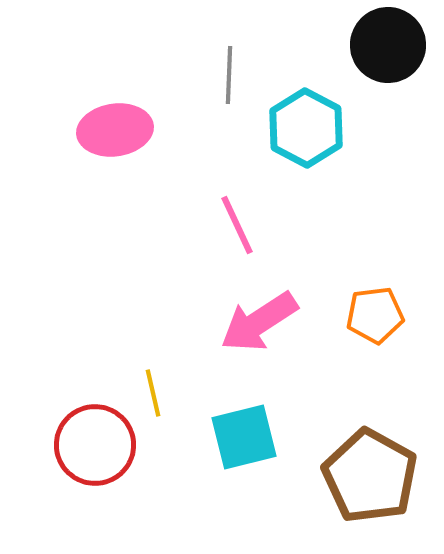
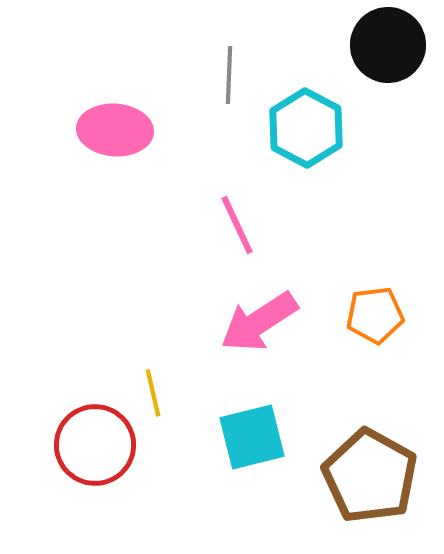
pink ellipse: rotated 12 degrees clockwise
cyan square: moved 8 px right
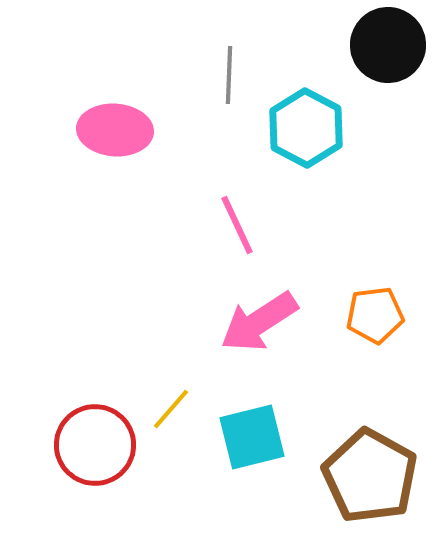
yellow line: moved 18 px right, 16 px down; rotated 54 degrees clockwise
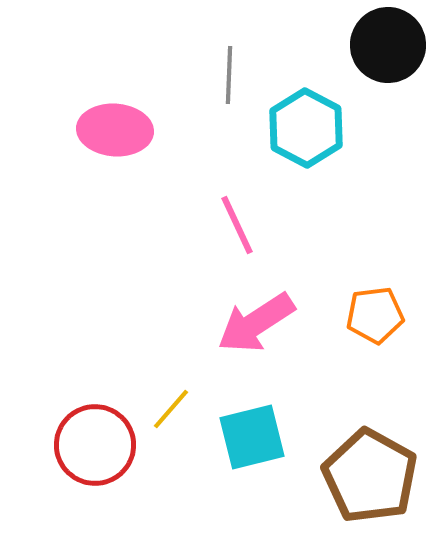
pink arrow: moved 3 px left, 1 px down
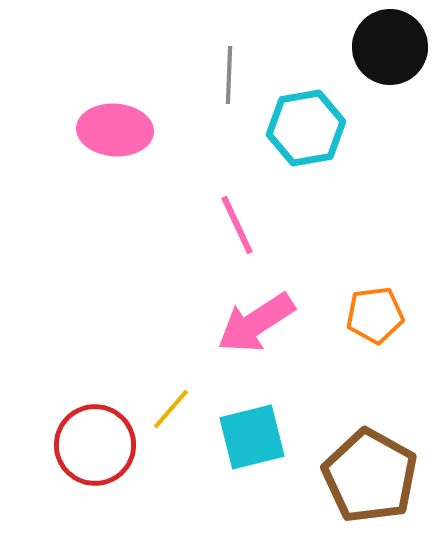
black circle: moved 2 px right, 2 px down
cyan hexagon: rotated 22 degrees clockwise
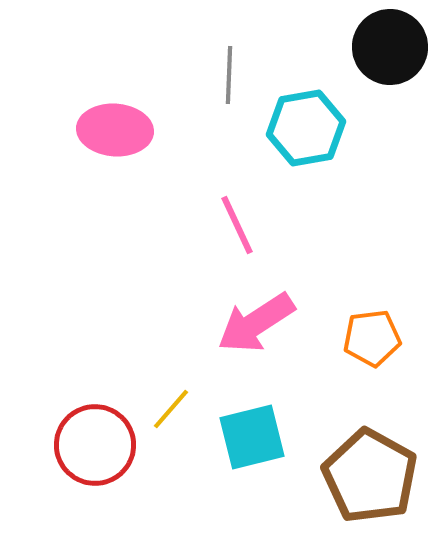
orange pentagon: moved 3 px left, 23 px down
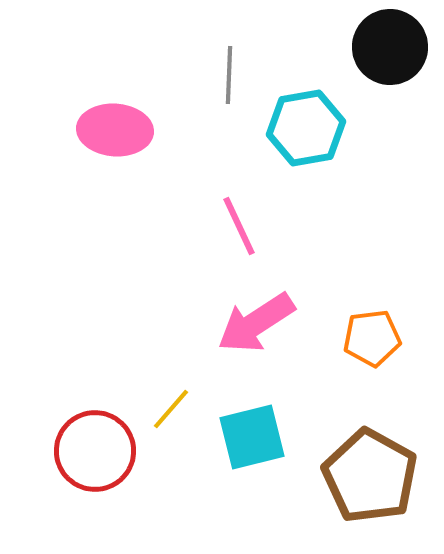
pink line: moved 2 px right, 1 px down
red circle: moved 6 px down
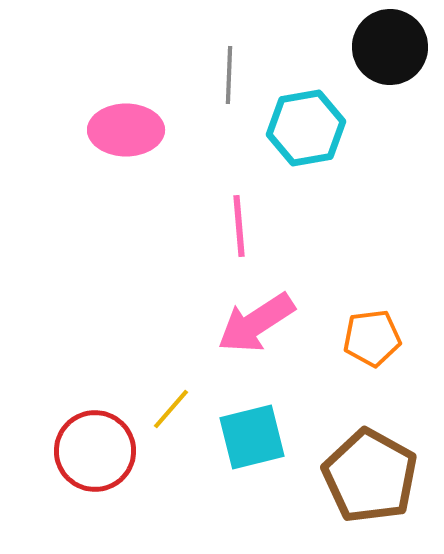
pink ellipse: moved 11 px right; rotated 4 degrees counterclockwise
pink line: rotated 20 degrees clockwise
